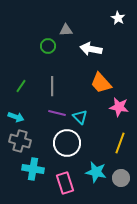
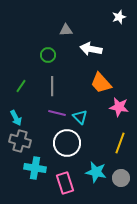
white star: moved 1 px right, 1 px up; rotated 24 degrees clockwise
green circle: moved 9 px down
cyan arrow: moved 1 px down; rotated 42 degrees clockwise
cyan cross: moved 2 px right, 1 px up
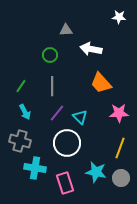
white star: rotated 24 degrees clockwise
green circle: moved 2 px right
pink star: moved 6 px down; rotated 12 degrees counterclockwise
purple line: rotated 66 degrees counterclockwise
cyan arrow: moved 9 px right, 6 px up
yellow line: moved 5 px down
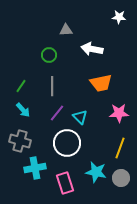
white arrow: moved 1 px right
green circle: moved 1 px left
orange trapezoid: rotated 60 degrees counterclockwise
cyan arrow: moved 2 px left, 2 px up; rotated 14 degrees counterclockwise
cyan cross: rotated 20 degrees counterclockwise
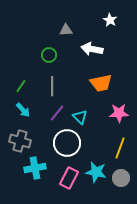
white star: moved 9 px left, 3 px down; rotated 24 degrees clockwise
pink rectangle: moved 4 px right, 5 px up; rotated 45 degrees clockwise
